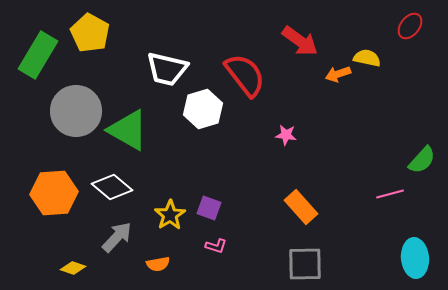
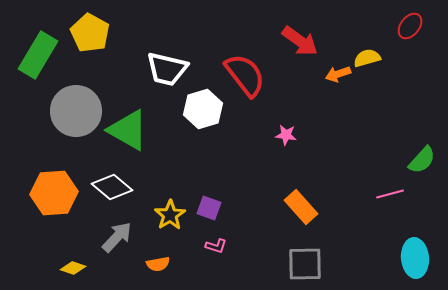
yellow semicircle: rotated 28 degrees counterclockwise
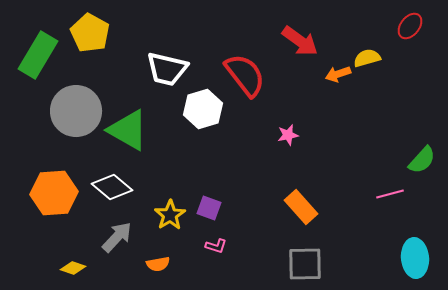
pink star: moved 2 px right; rotated 20 degrees counterclockwise
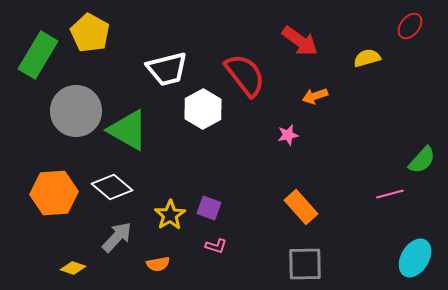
white trapezoid: rotated 27 degrees counterclockwise
orange arrow: moved 23 px left, 22 px down
white hexagon: rotated 12 degrees counterclockwise
cyan ellipse: rotated 36 degrees clockwise
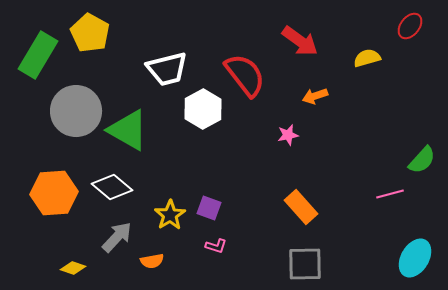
orange semicircle: moved 6 px left, 3 px up
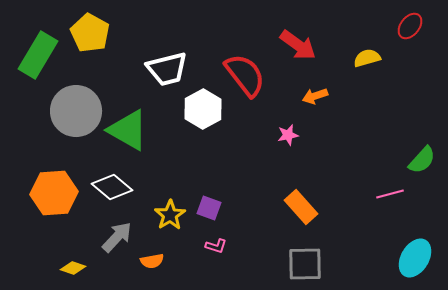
red arrow: moved 2 px left, 4 px down
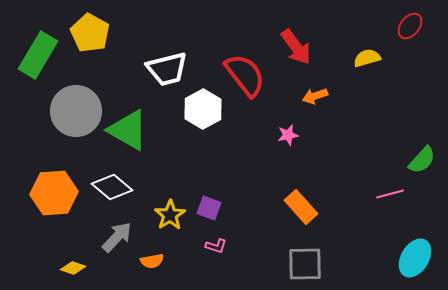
red arrow: moved 2 px left, 2 px down; rotated 18 degrees clockwise
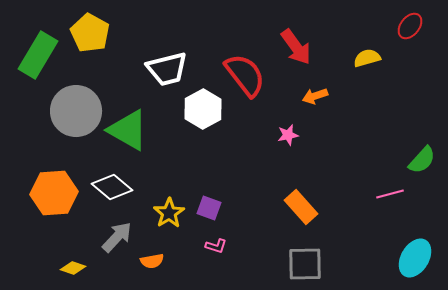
yellow star: moved 1 px left, 2 px up
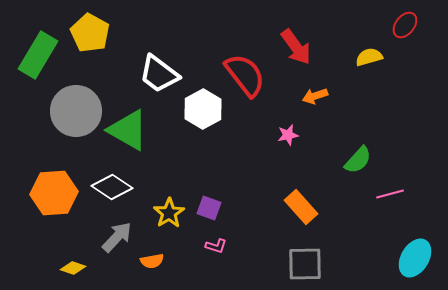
red ellipse: moved 5 px left, 1 px up
yellow semicircle: moved 2 px right, 1 px up
white trapezoid: moved 8 px left, 5 px down; rotated 51 degrees clockwise
green semicircle: moved 64 px left
white diamond: rotated 6 degrees counterclockwise
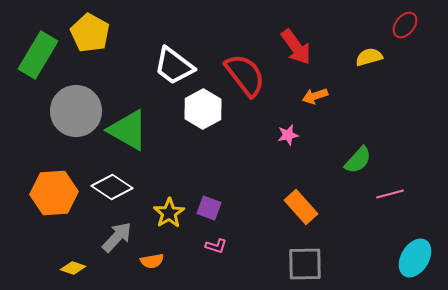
white trapezoid: moved 15 px right, 8 px up
